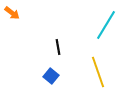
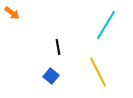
yellow line: rotated 8 degrees counterclockwise
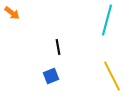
cyan line: moved 1 px right, 5 px up; rotated 16 degrees counterclockwise
yellow line: moved 14 px right, 4 px down
blue square: rotated 28 degrees clockwise
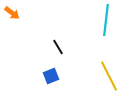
cyan line: moved 1 px left; rotated 8 degrees counterclockwise
black line: rotated 21 degrees counterclockwise
yellow line: moved 3 px left
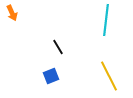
orange arrow: rotated 28 degrees clockwise
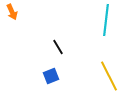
orange arrow: moved 1 px up
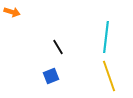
orange arrow: rotated 49 degrees counterclockwise
cyan line: moved 17 px down
yellow line: rotated 8 degrees clockwise
